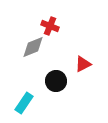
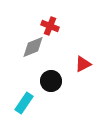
black circle: moved 5 px left
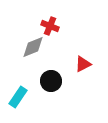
cyan rectangle: moved 6 px left, 6 px up
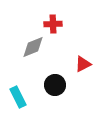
red cross: moved 3 px right, 2 px up; rotated 24 degrees counterclockwise
black circle: moved 4 px right, 4 px down
cyan rectangle: rotated 60 degrees counterclockwise
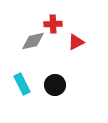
gray diamond: moved 6 px up; rotated 10 degrees clockwise
red triangle: moved 7 px left, 22 px up
cyan rectangle: moved 4 px right, 13 px up
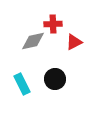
red triangle: moved 2 px left
black circle: moved 6 px up
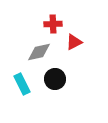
gray diamond: moved 6 px right, 11 px down
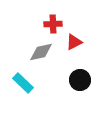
gray diamond: moved 2 px right
black circle: moved 25 px right, 1 px down
cyan rectangle: moved 1 px right, 1 px up; rotated 20 degrees counterclockwise
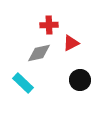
red cross: moved 4 px left, 1 px down
red triangle: moved 3 px left, 1 px down
gray diamond: moved 2 px left, 1 px down
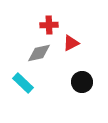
black circle: moved 2 px right, 2 px down
